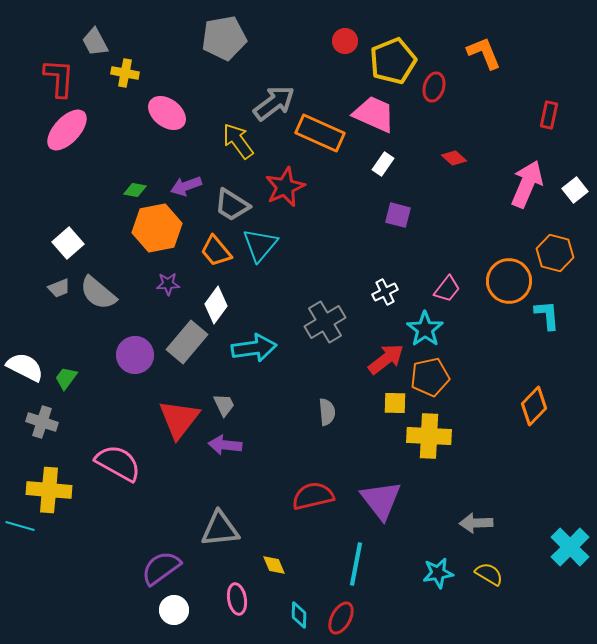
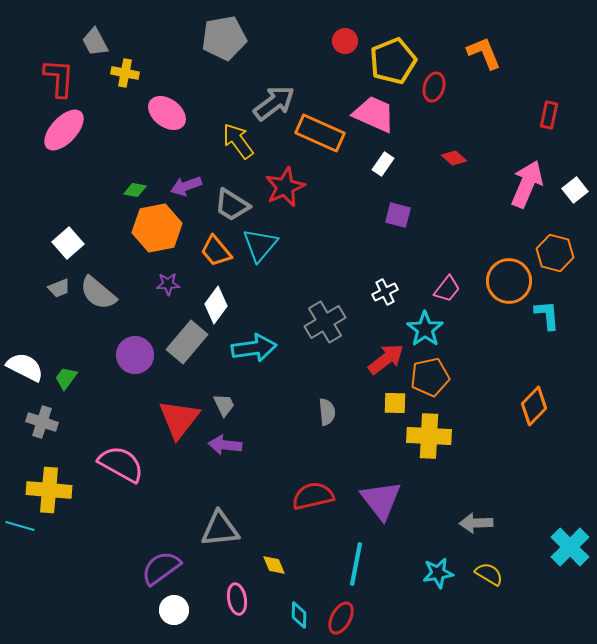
pink ellipse at (67, 130): moved 3 px left
pink semicircle at (118, 463): moved 3 px right, 1 px down
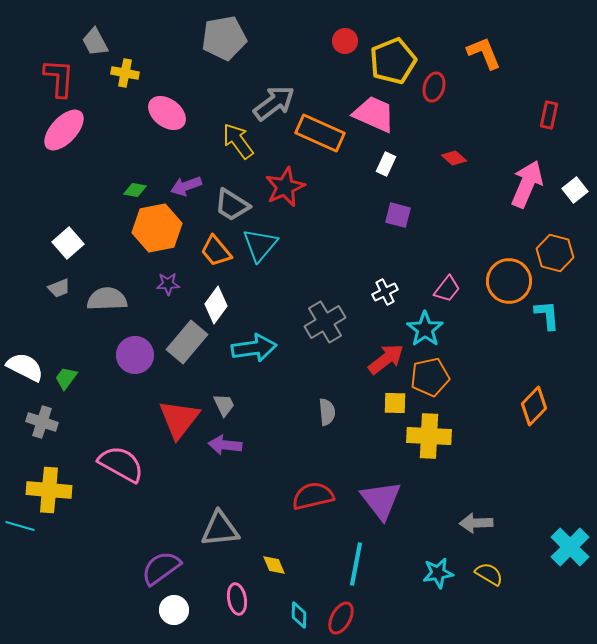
white rectangle at (383, 164): moved 3 px right; rotated 10 degrees counterclockwise
gray semicircle at (98, 293): moved 9 px right, 6 px down; rotated 138 degrees clockwise
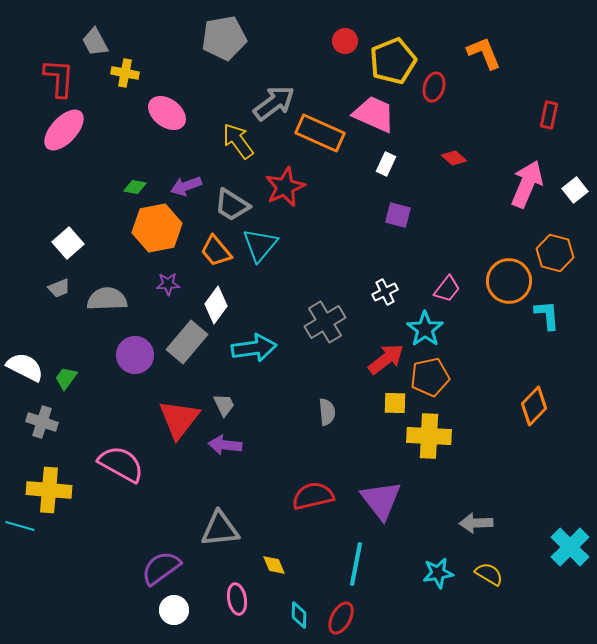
green diamond at (135, 190): moved 3 px up
